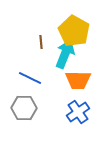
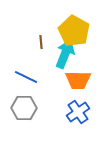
blue line: moved 4 px left, 1 px up
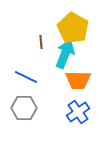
yellow pentagon: moved 1 px left, 3 px up
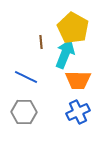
gray hexagon: moved 4 px down
blue cross: rotated 10 degrees clockwise
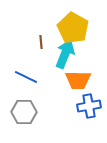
blue cross: moved 11 px right, 6 px up; rotated 15 degrees clockwise
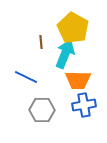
blue cross: moved 5 px left, 1 px up
gray hexagon: moved 18 px right, 2 px up
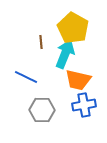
orange trapezoid: rotated 12 degrees clockwise
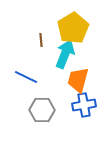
yellow pentagon: rotated 12 degrees clockwise
brown line: moved 2 px up
orange trapezoid: rotated 92 degrees clockwise
